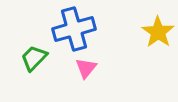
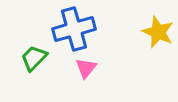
yellow star: rotated 12 degrees counterclockwise
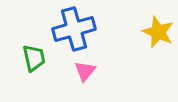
green trapezoid: rotated 124 degrees clockwise
pink triangle: moved 1 px left, 3 px down
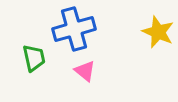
pink triangle: rotated 30 degrees counterclockwise
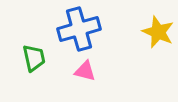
blue cross: moved 5 px right
pink triangle: rotated 25 degrees counterclockwise
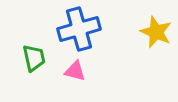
yellow star: moved 2 px left
pink triangle: moved 10 px left
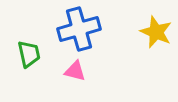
green trapezoid: moved 5 px left, 4 px up
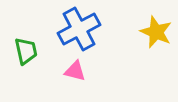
blue cross: rotated 12 degrees counterclockwise
green trapezoid: moved 3 px left, 3 px up
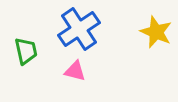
blue cross: rotated 6 degrees counterclockwise
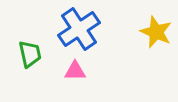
green trapezoid: moved 4 px right, 3 px down
pink triangle: rotated 15 degrees counterclockwise
